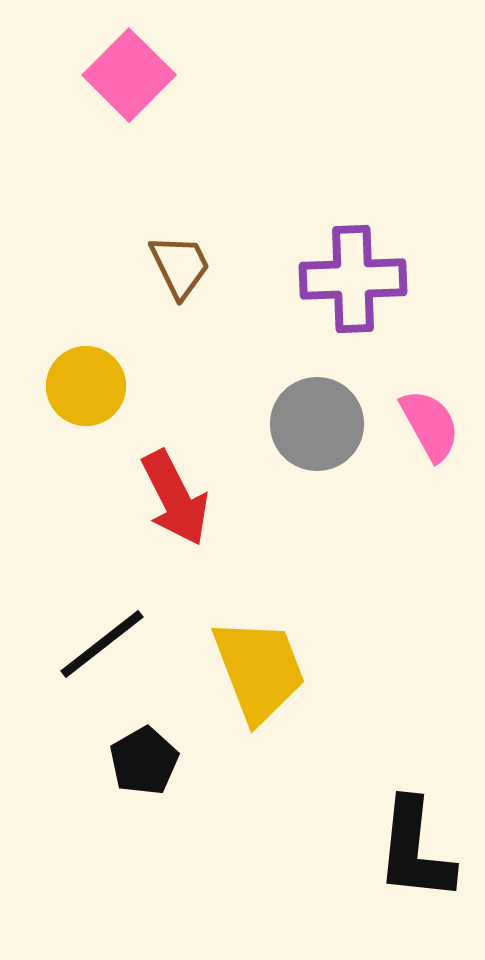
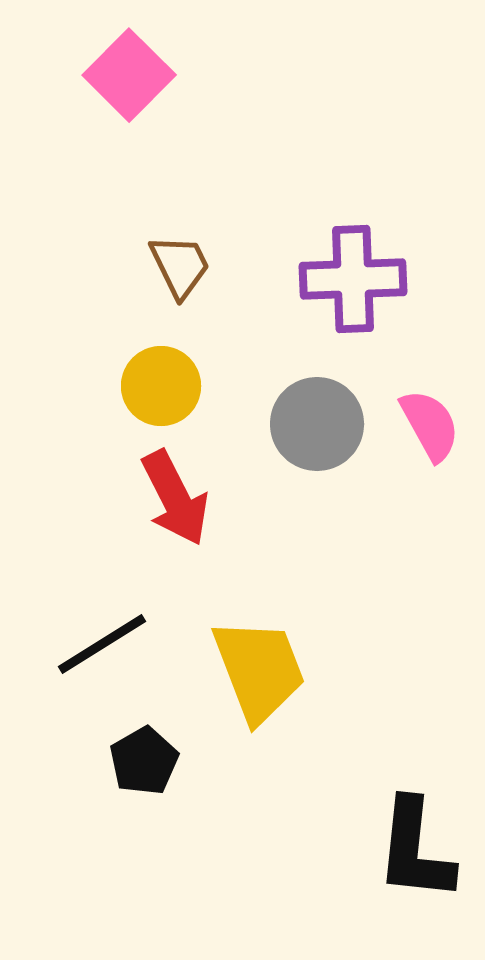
yellow circle: moved 75 px right
black line: rotated 6 degrees clockwise
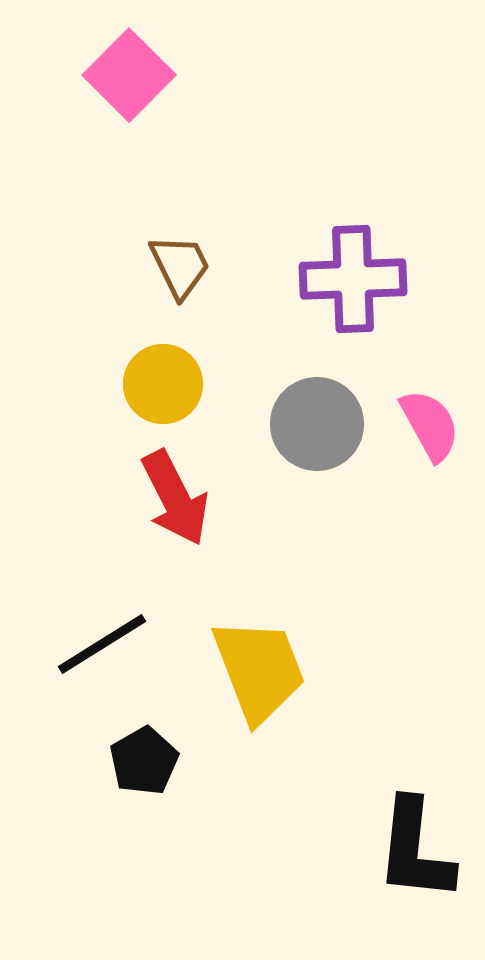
yellow circle: moved 2 px right, 2 px up
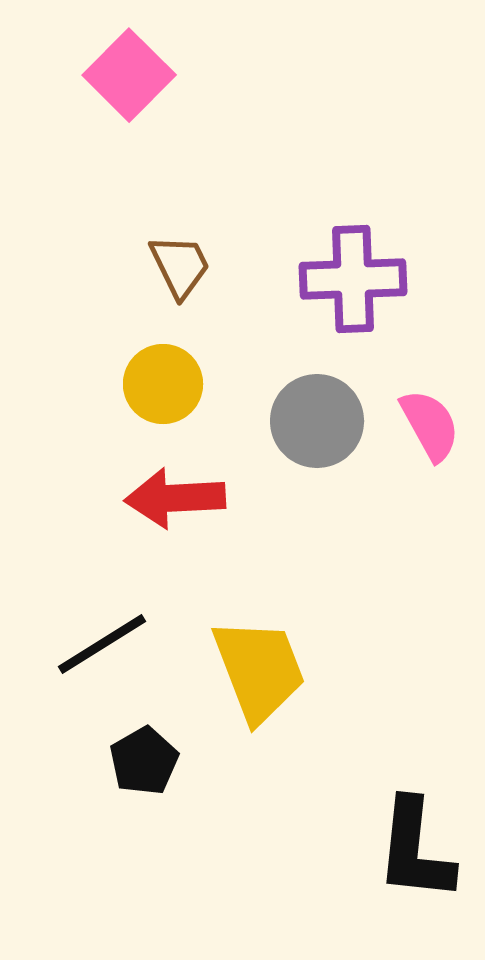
gray circle: moved 3 px up
red arrow: rotated 114 degrees clockwise
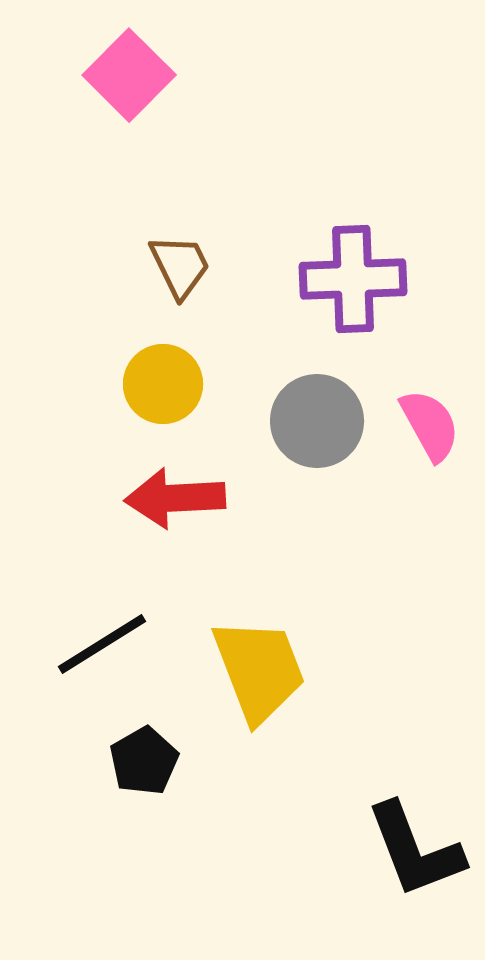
black L-shape: rotated 27 degrees counterclockwise
